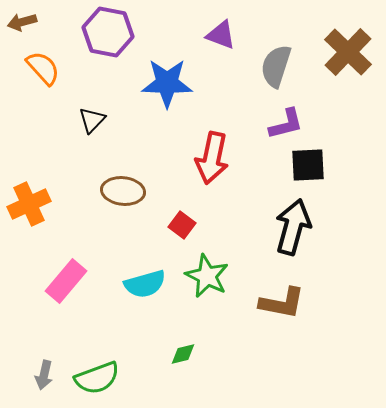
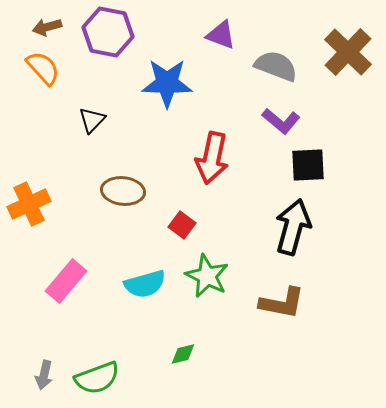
brown arrow: moved 25 px right, 5 px down
gray semicircle: rotated 93 degrees clockwise
purple L-shape: moved 5 px left, 3 px up; rotated 54 degrees clockwise
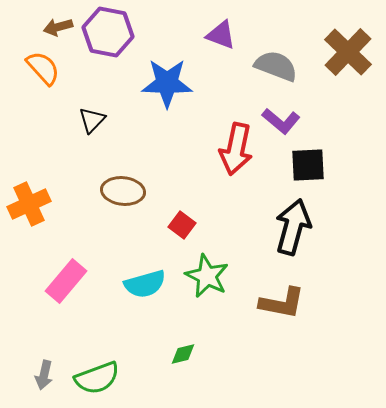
brown arrow: moved 11 px right
red arrow: moved 24 px right, 9 px up
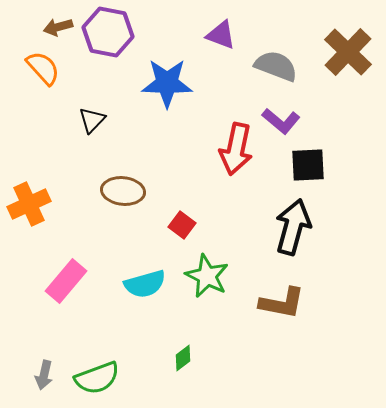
green diamond: moved 4 px down; rotated 24 degrees counterclockwise
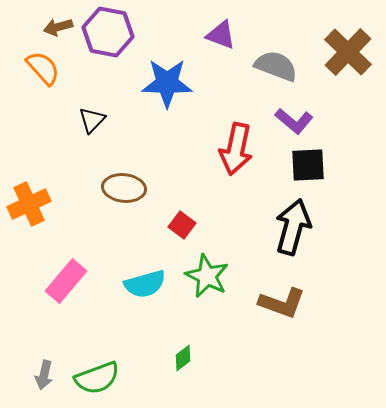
purple L-shape: moved 13 px right
brown ellipse: moved 1 px right, 3 px up
brown L-shape: rotated 9 degrees clockwise
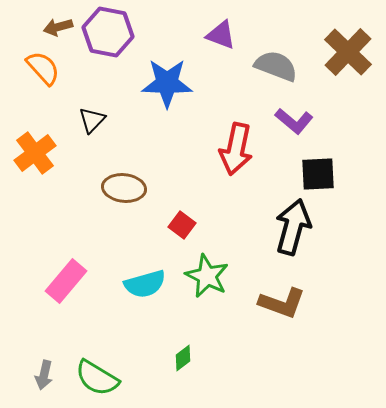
black square: moved 10 px right, 9 px down
orange cross: moved 6 px right, 51 px up; rotated 12 degrees counterclockwise
green semicircle: rotated 51 degrees clockwise
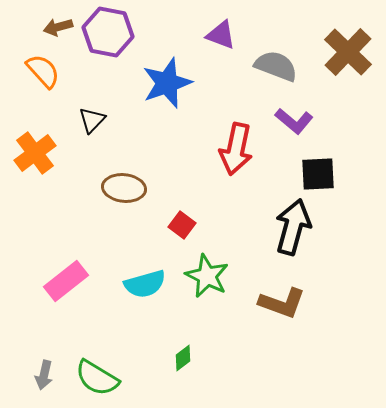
orange semicircle: moved 3 px down
blue star: rotated 21 degrees counterclockwise
pink rectangle: rotated 12 degrees clockwise
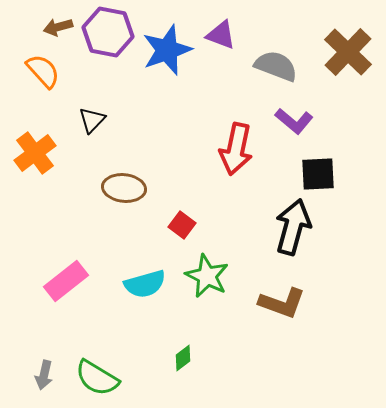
blue star: moved 33 px up
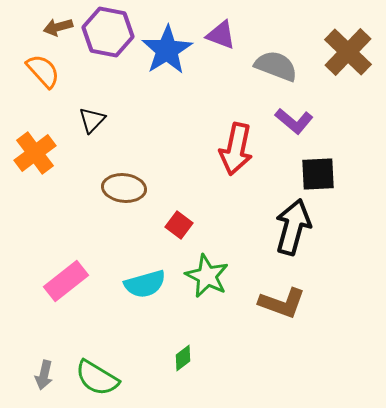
blue star: rotated 12 degrees counterclockwise
red square: moved 3 px left
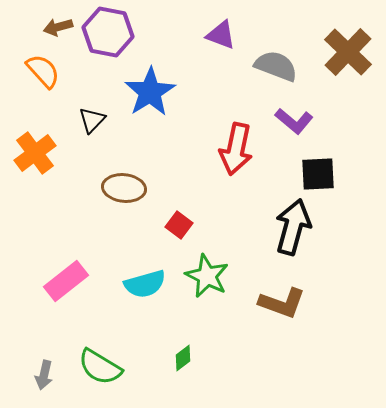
blue star: moved 17 px left, 42 px down
green semicircle: moved 3 px right, 11 px up
